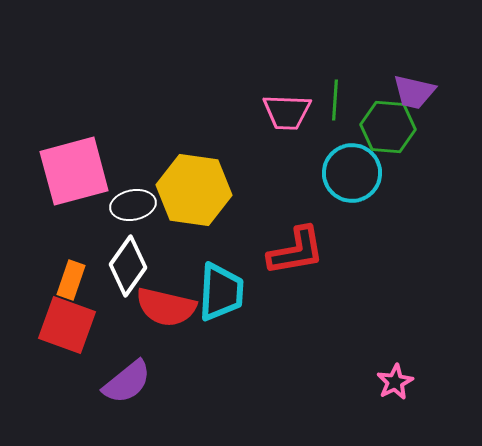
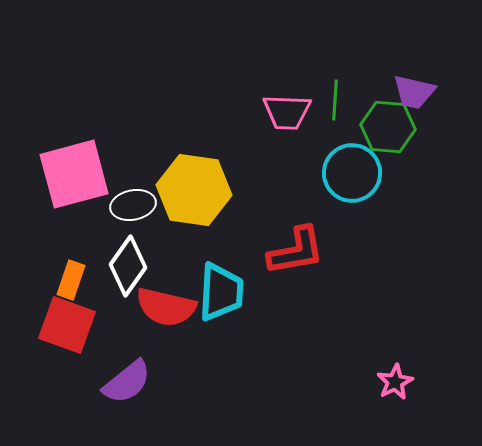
pink square: moved 3 px down
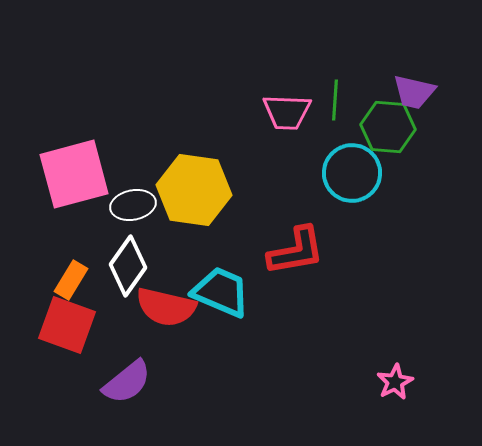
orange rectangle: rotated 12 degrees clockwise
cyan trapezoid: rotated 70 degrees counterclockwise
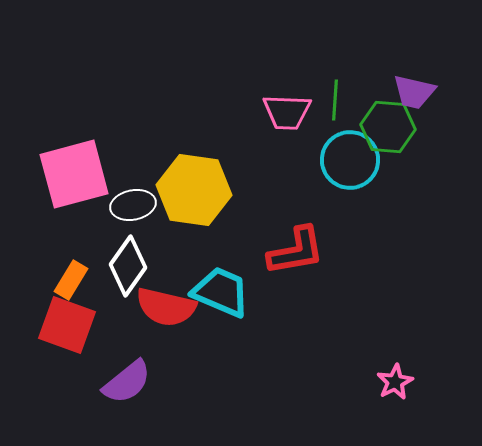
cyan circle: moved 2 px left, 13 px up
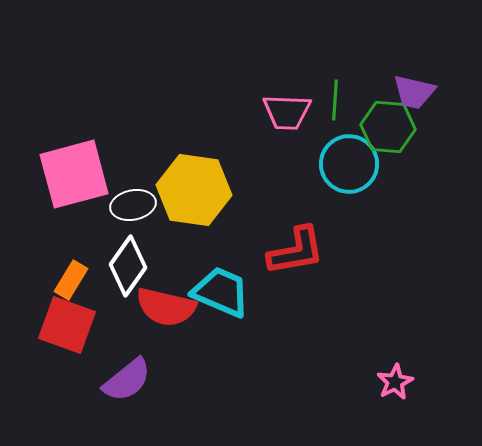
cyan circle: moved 1 px left, 4 px down
purple semicircle: moved 2 px up
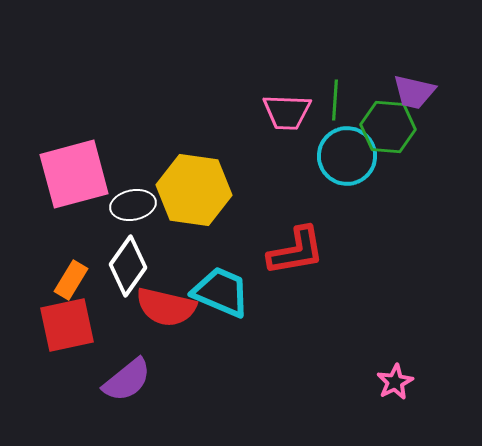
cyan circle: moved 2 px left, 8 px up
red square: rotated 32 degrees counterclockwise
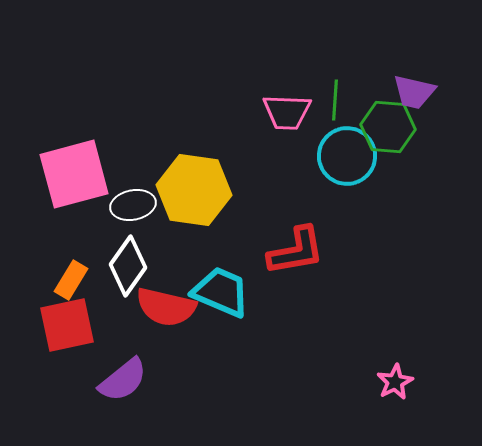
purple semicircle: moved 4 px left
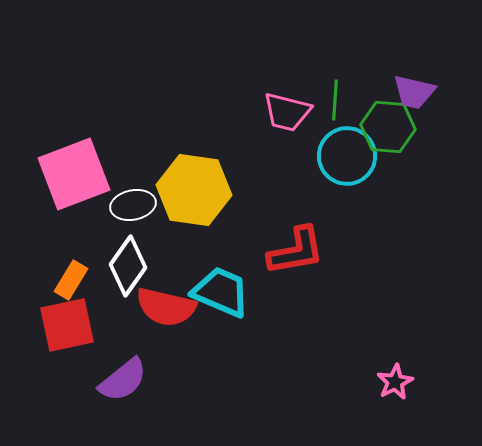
pink trapezoid: rotated 12 degrees clockwise
pink square: rotated 6 degrees counterclockwise
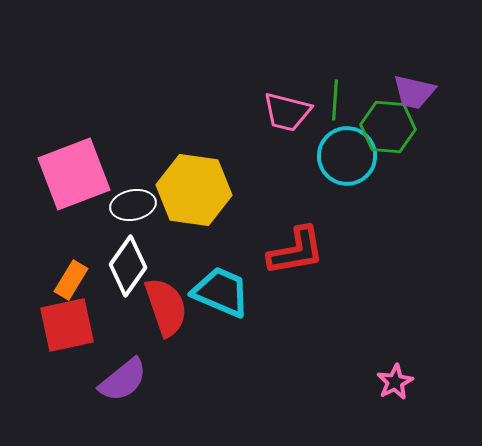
red semicircle: rotated 122 degrees counterclockwise
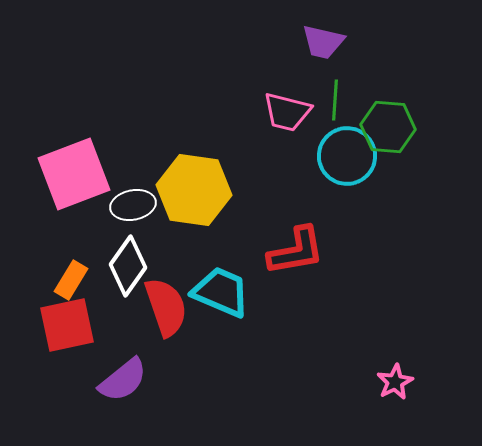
purple trapezoid: moved 91 px left, 50 px up
